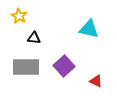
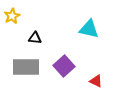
yellow star: moved 7 px left; rotated 14 degrees clockwise
black triangle: moved 1 px right
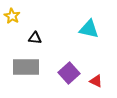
yellow star: rotated 14 degrees counterclockwise
purple square: moved 5 px right, 7 px down
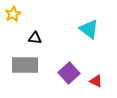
yellow star: moved 1 px right, 2 px up; rotated 14 degrees clockwise
cyan triangle: rotated 25 degrees clockwise
gray rectangle: moved 1 px left, 2 px up
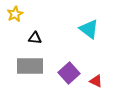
yellow star: moved 2 px right
gray rectangle: moved 5 px right, 1 px down
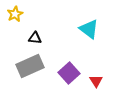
gray rectangle: rotated 24 degrees counterclockwise
red triangle: rotated 32 degrees clockwise
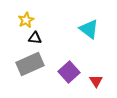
yellow star: moved 11 px right, 6 px down
gray rectangle: moved 2 px up
purple square: moved 1 px up
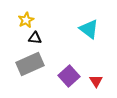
purple square: moved 4 px down
